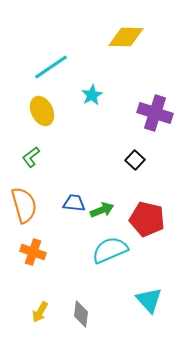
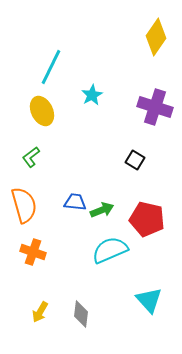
yellow diamond: moved 30 px right; rotated 57 degrees counterclockwise
cyan line: rotated 30 degrees counterclockwise
purple cross: moved 6 px up
black square: rotated 12 degrees counterclockwise
blue trapezoid: moved 1 px right, 1 px up
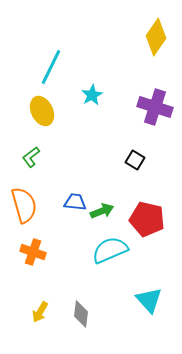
green arrow: moved 1 px down
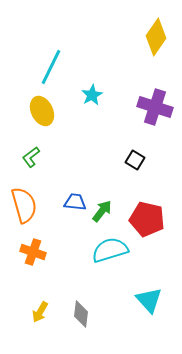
green arrow: rotated 30 degrees counterclockwise
cyan semicircle: rotated 6 degrees clockwise
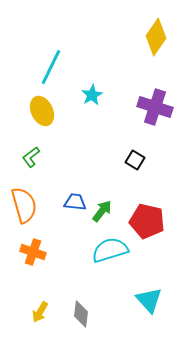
red pentagon: moved 2 px down
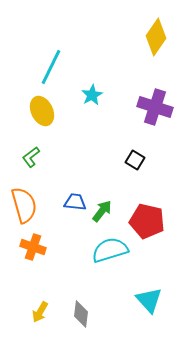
orange cross: moved 5 px up
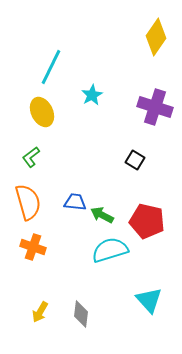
yellow ellipse: moved 1 px down
orange semicircle: moved 4 px right, 3 px up
green arrow: moved 4 px down; rotated 100 degrees counterclockwise
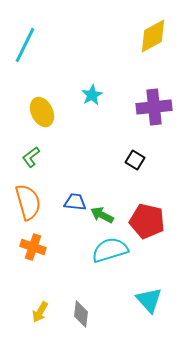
yellow diamond: moved 3 px left, 1 px up; rotated 27 degrees clockwise
cyan line: moved 26 px left, 22 px up
purple cross: moved 1 px left; rotated 24 degrees counterclockwise
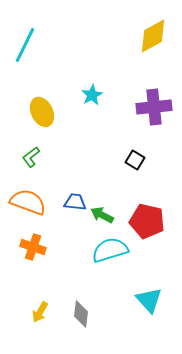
orange semicircle: rotated 54 degrees counterclockwise
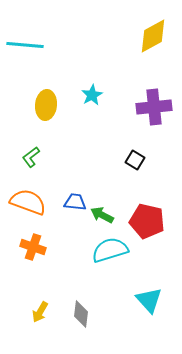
cyan line: rotated 69 degrees clockwise
yellow ellipse: moved 4 px right, 7 px up; rotated 32 degrees clockwise
